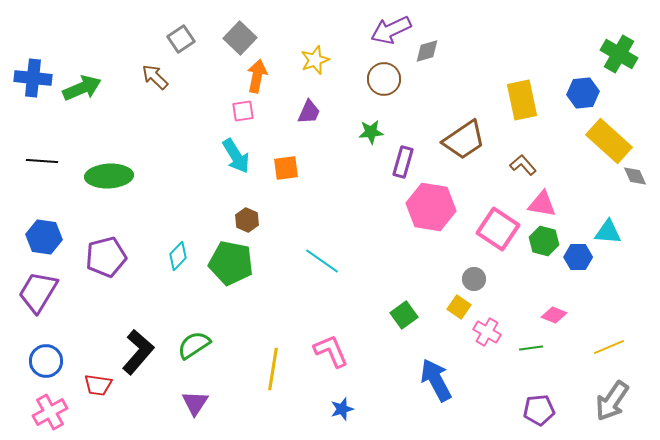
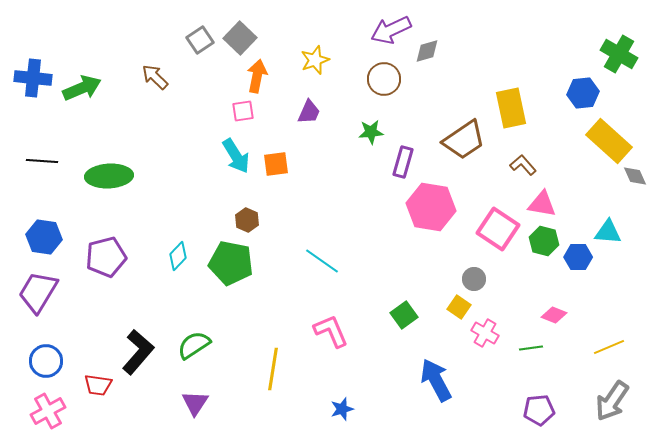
gray square at (181, 39): moved 19 px right, 1 px down
yellow rectangle at (522, 100): moved 11 px left, 8 px down
orange square at (286, 168): moved 10 px left, 4 px up
pink cross at (487, 332): moved 2 px left, 1 px down
pink L-shape at (331, 351): moved 20 px up
pink cross at (50, 412): moved 2 px left, 1 px up
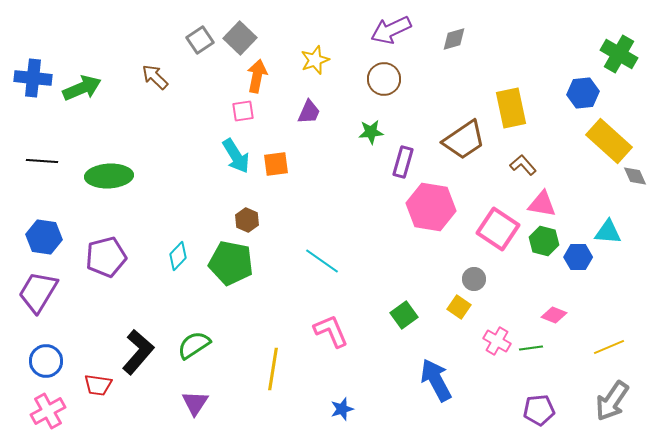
gray diamond at (427, 51): moved 27 px right, 12 px up
pink cross at (485, 333): moved 12 px right, 8 px down
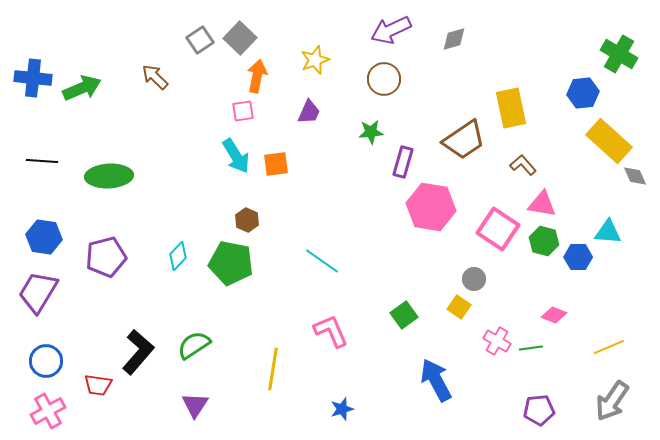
purple triangle at (195, 403): moved 2 px down
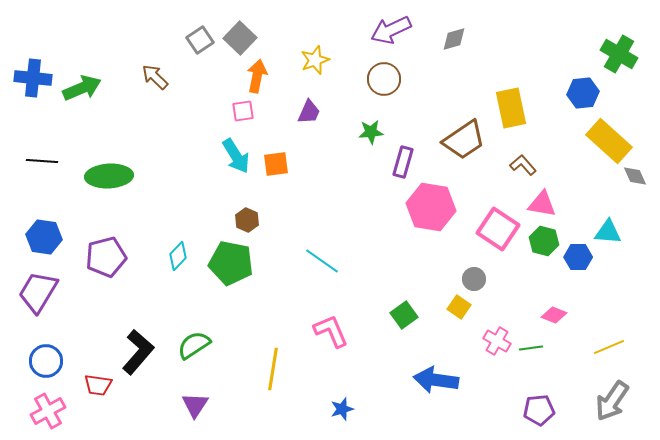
blue arrow at (436, 380): rotated 54 degrees counterclockwise
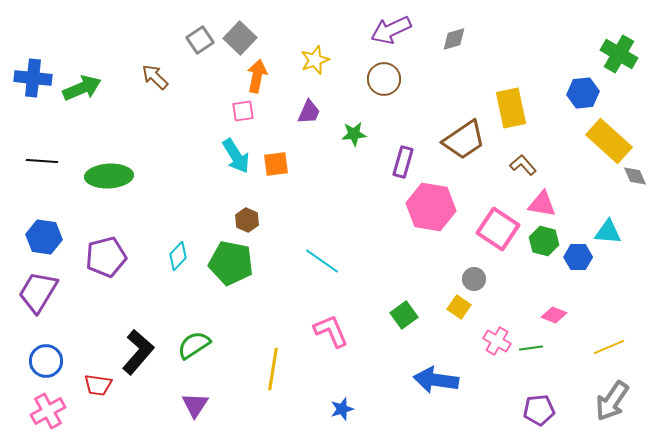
green star at (371, 132): moved 17 px left, 2 px down
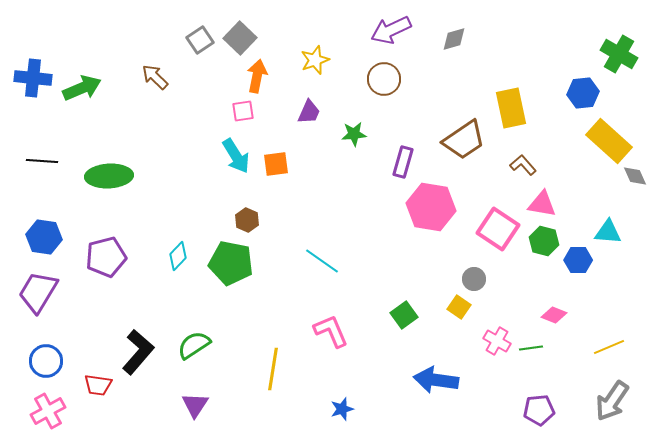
blue hexagon at (578, 257): moved 3 px down
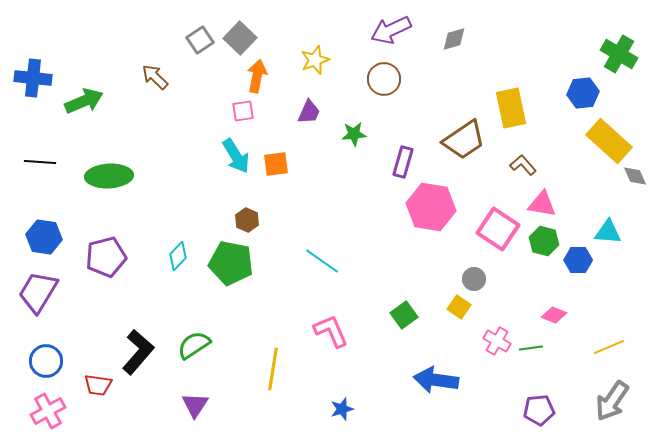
green arrow at (82, 88): moved 2 px right, 13 px down
black line at (42, 161): moved 2 px left, 1 px down
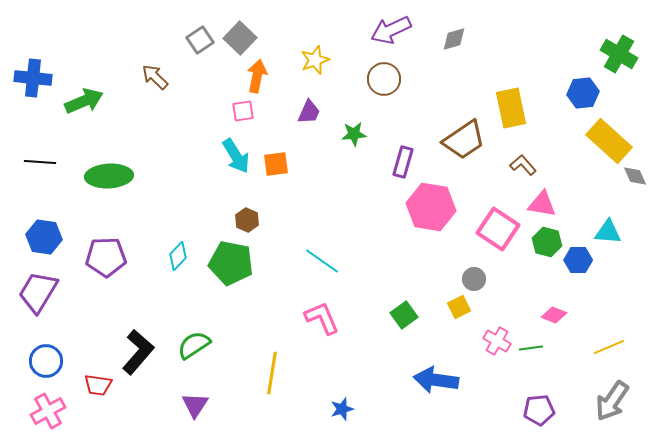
green hexagon at (544, 241): moved 3 px right, 1 px down
purple pentagon at (106, 257): rotated 12 degrees clockwise
yellow square at (459, 307): rotated 30 degrees clockwise
pink L-shape at (331, 331): moved 9 px left, 13 px up
yellow line at (273, 369): moved 1 px left, 4 px down
